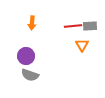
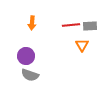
red line: moved 2 px left, 1 px up
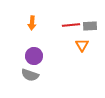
purple circle: moved 8 px right
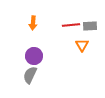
orange arrow: moved 1 px right
gray semicircle: rotated 96 degrees clockwise
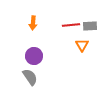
gray semicircle: moved 2 px down; rotated 120 degrees clockwise
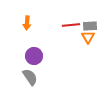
orange arrow: moved 6 px left
orange triangle: moved 6 px right, 8 px up
